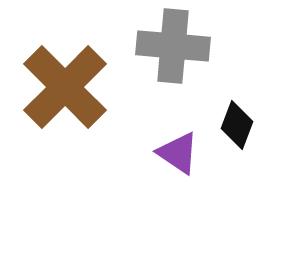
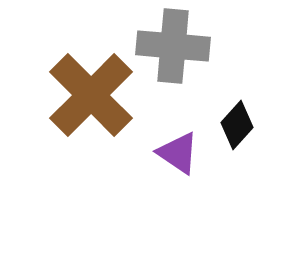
brown cross: moved 26 px right, 8 px down
black diamond: rotated 21 degrees clockwise
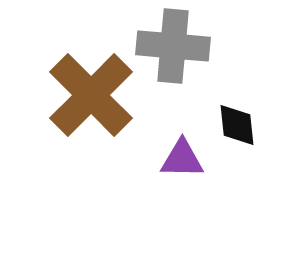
black diamond: rotated 48 degrees counterclockwise
purple triangle: moved 4 px right, 6 px down; rotated 33 degrees counterclockwise
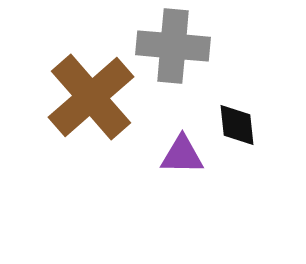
brown cross: moved 2 px down; rotated 4 degrees clockwise
purple triangle: moved 4 px up
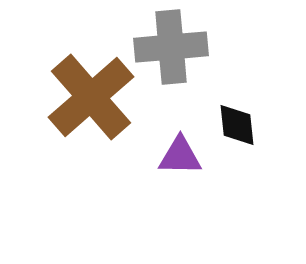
gray cross: moved 2 px left, 1 px down; rotated 10 degrees counterclockwise
purple triangle: moved 2 px left, 1 px down
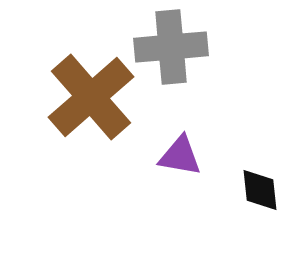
black diamond: moved 23 px right, 65 px down
purple triangle: rotated 9 degrees clockwise
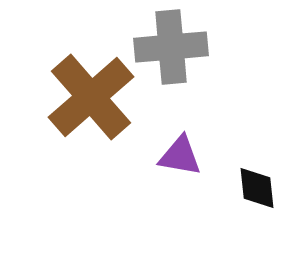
black diamond: moved 3 px left, 2 px up
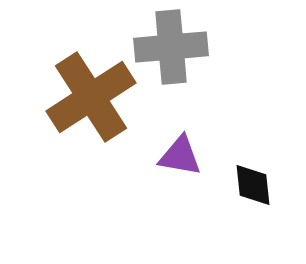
brown cross: rotated 8 degrees clockwise
black diamond: moved 4 px left, 3 px up
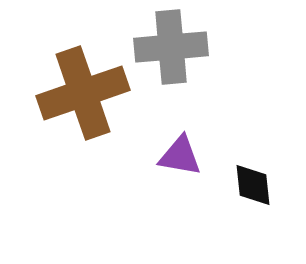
brown cross: moved 8 px left, 4 px up; rotated 14 degrees clockwise
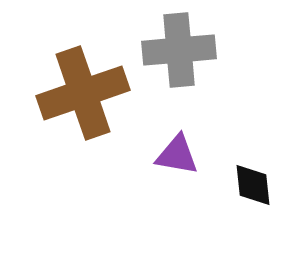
gray cross: moved 8 px right, 3 px down
purple triangle: moved 3 px left, 1 px up
